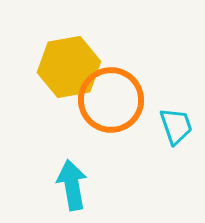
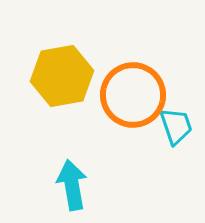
yellow hexagon: moved 7 px left, 9 px down
orange circle: moved 22 px right, 5 px up
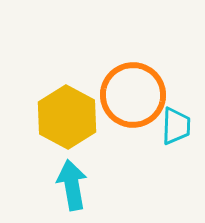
yellow hexagon: moved 5 px right, 41 px down; rotated 22 degrees counterclockwise
cyan trapezoid: rotated 21 degrees clockwise
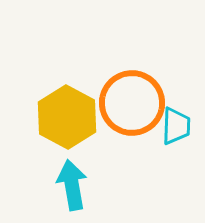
orange circle: moved 1 px left, 8 px down
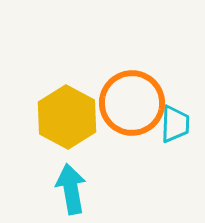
cyan trapezoid: moved 1 px left, 2 px up
cyan arrow: moved 1 px left, 4 px down
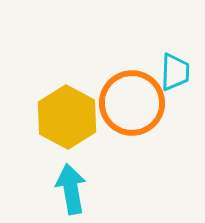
cyan trapezoid: moved 52 px up
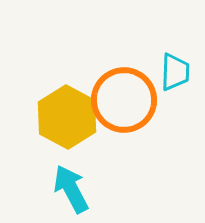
orange circle: moved 8 px left, 3 px up
cyan arrow: rotated 18 degrees counterclockwise
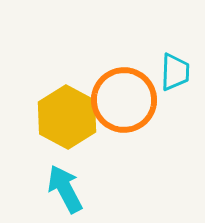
cyan arrow: moved 6 px left
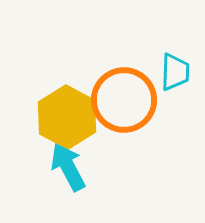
cyan arrow: moved 3 px right, 22 px up
